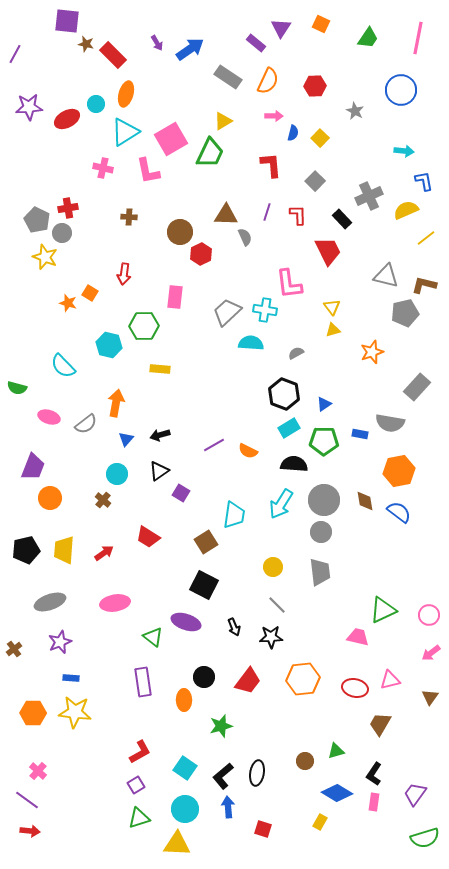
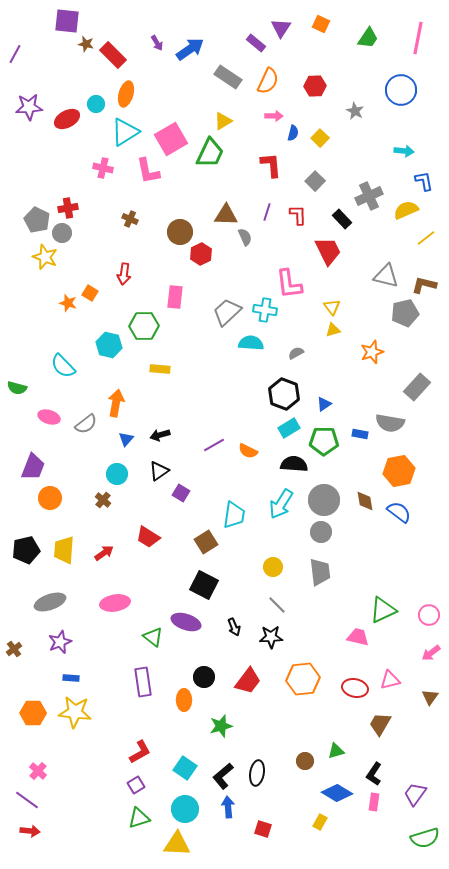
brown cross at (129, 217): moved 1 px right, 2 px down; rotated 21 degrees clockwise
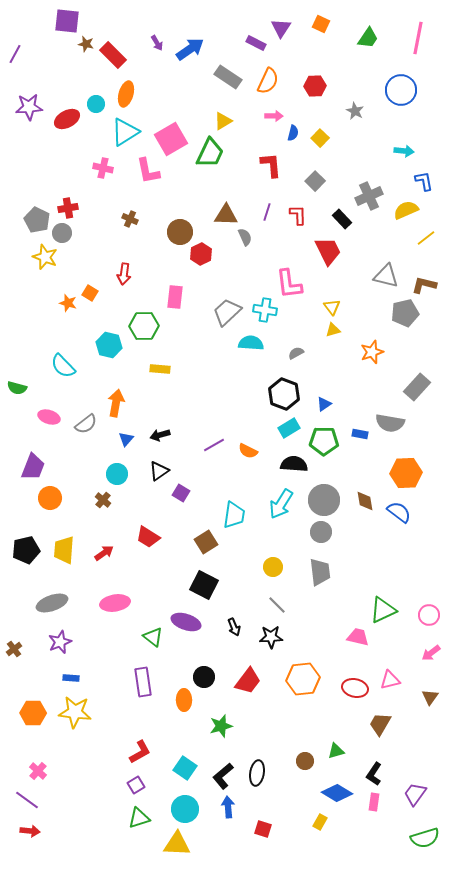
purple rectangle at (256, 43): rotated 12 degrees counterclockwise
orange hexagon at (399, 471): moved 7 px right, 2 px down; rotated 8 degrees clockwise
gray ellipse at (50, 602): moved 2 px right, 1 px down
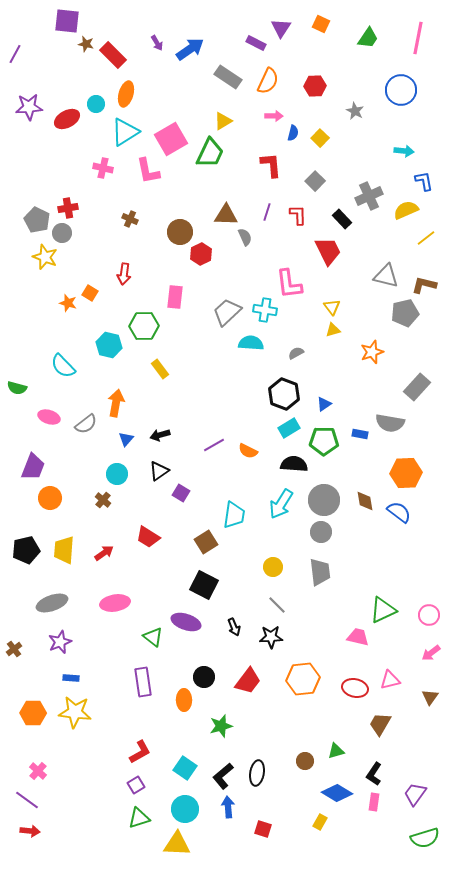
yellow rectangle at (160, 369): rotated 48 degrees clockwise
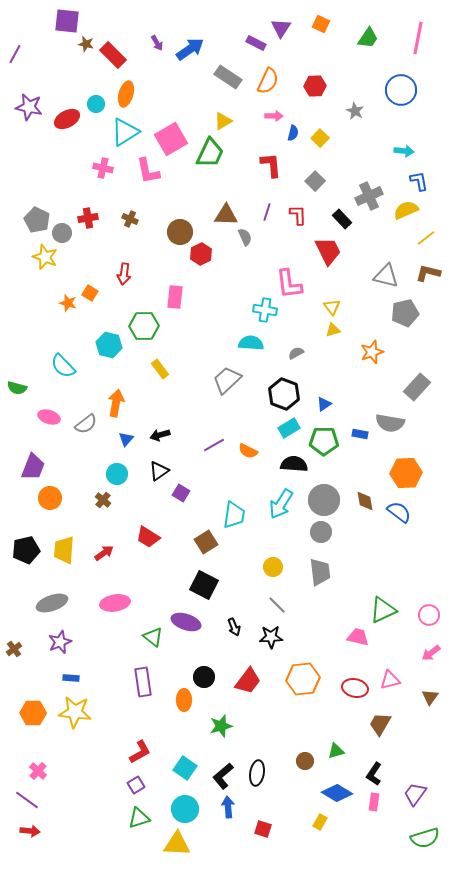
purple star at (29, 107): rotated 16 degrees clockwise
blue L-shape at (424, 181): moved 5 px left
red cross at (68, 208): moved 20 px right, 10 px down
brown L-shape at (424, 285): moved 4 px right, 12 px up
gray trapezoid at (227, 312): moved 68 px down
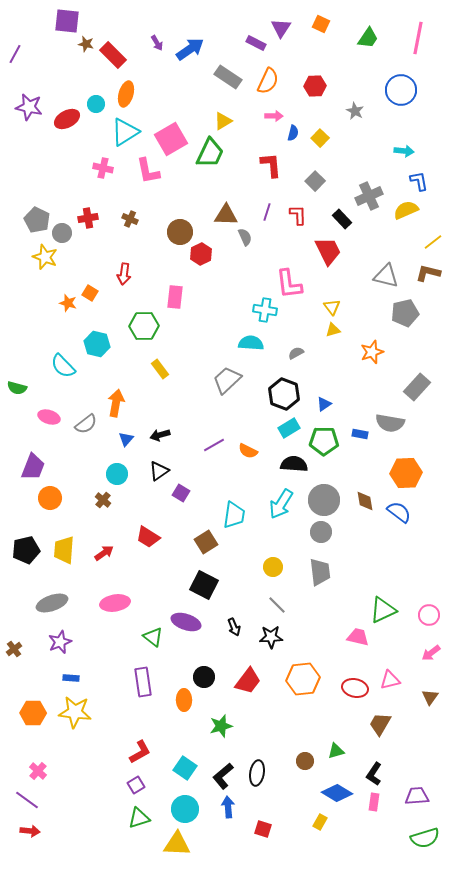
yellow line at (426, 238): moved 7 px right, 4 px down
cyan hexagon at (109, 345): moved 12 px left, 1 px up
purple trapezoid at (415, 794): moved 2 px right, 2 px down; rotated 50 degrees clockwise
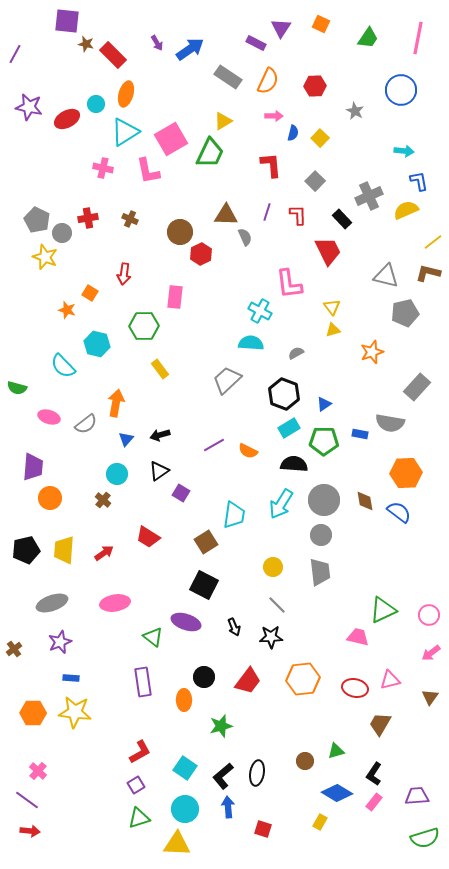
orange star at (68, 303): moved 1 px left, 7 px down
cyan cross at (265, 310): moved 5 px left, 1 px down; rotated 20 degrees clockwise
purple trapezoid at (33, 467): rotated 16 degrees counterclockwise
gray circle at (321, 532): moved 3 px down
pink rectangle at (374, 802): rotated 30 degrees clockwise
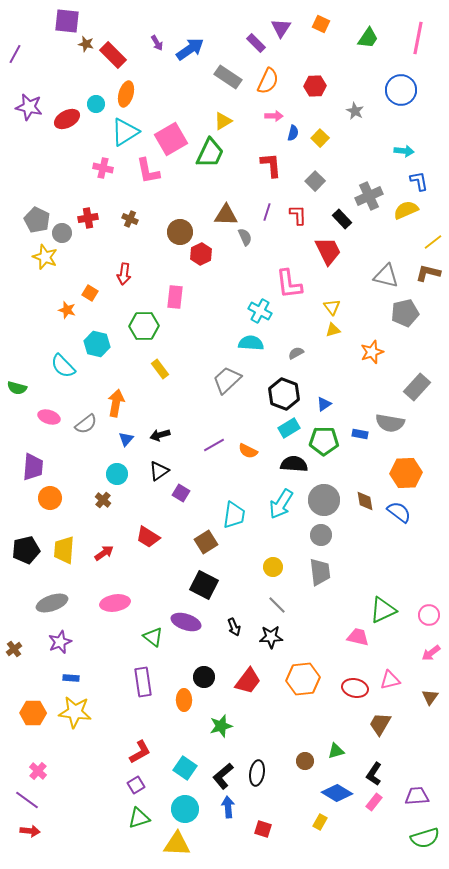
purple rectangle at (256, 43): rotated 18 degrees clockwise
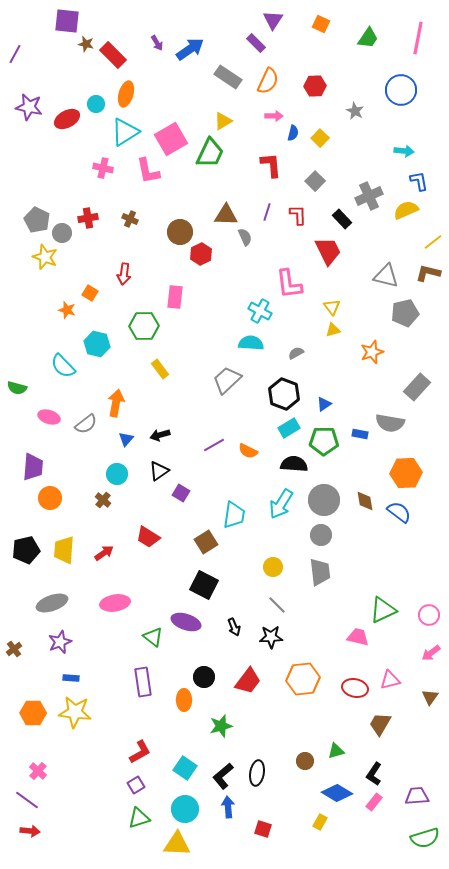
purple triangle at (281, 28): moved 8 px left, 8 px up
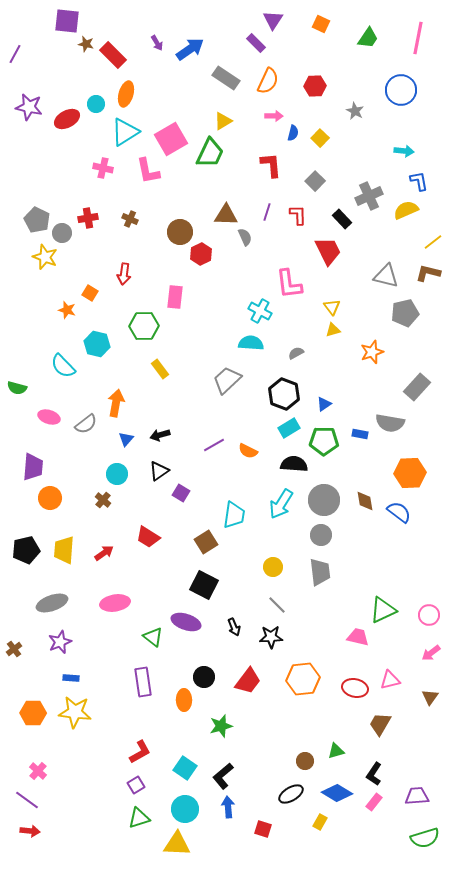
gray rectangle at (228, 77): moved 2 px left, 1 px down
orange hexagon at (406, 473): moved 4 px right
black ellipse at (257, 773): moved 34 px right, 21 px down; rotated 50 degrees clockwise
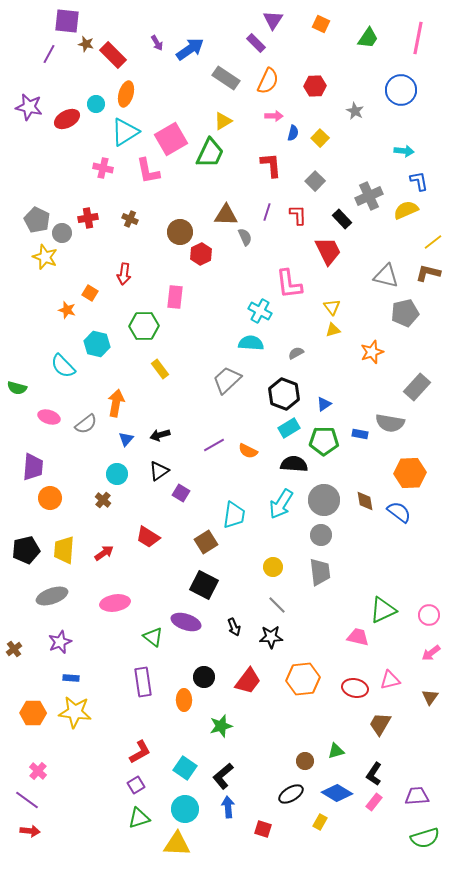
purple line at (15, 54): moved 34 px right
gray ellipse at (52, 603): moved 7 px up
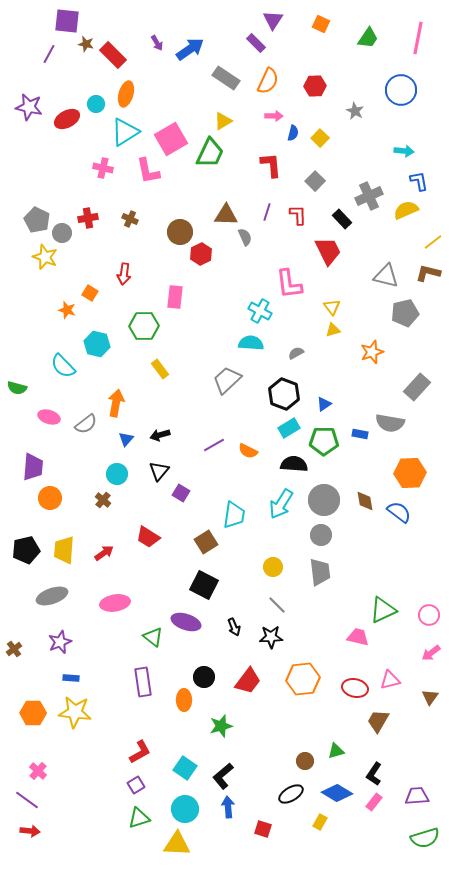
black triangle at (159, 471): rotated 15 degrees counterclockwise
brown trapezoid at (380, 724): moved 2 px left, 3 px up
